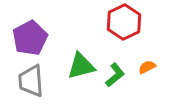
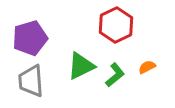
red hexagon: moved 8 px left, 3 px down
purple pentagon: rotated 12 degrees clockwise
green triangle: rotated 12 degrees counterclockwise
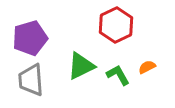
green L-shape: moved 3 px right; rotated 80 degrees counterclockwise
gray trapezoid: moved 1 px up
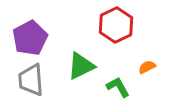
purple pentagon: rotated 12 degrees counterclockwise
green L-shape: moved 12 px down
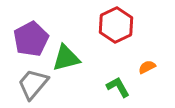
purple pentagon: moved 1 px right, 1 px down
green triangle: moved 15 px left, 8 px up; rotated 12 degrees clockwise
gray trapezoid: moved 2 px right, 4 px down; rotated 44 degrees clockwise
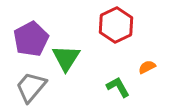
green triangle: rotated 44 degrees counterclockwise
gray trapezoid: moved 2 px left, 3 px down
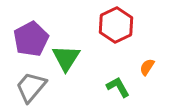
orange semicircle: rotated 30 degrees counterclockwise
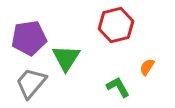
red hexagon: rotated 12 degrees clockwise
purple pentagon: moved 2 px left, 1 px up; rotated 20 degrees clockwise
gray trapezoid: moved 4 px up
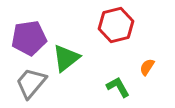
green triangle: rotated 20 degrees clockwise
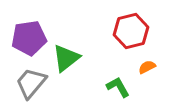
red hexagon: moved 15 px right, 6 px down
orange semicircle: rotated 30 degrees clockwise
